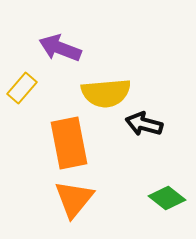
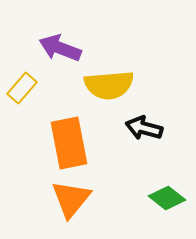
yellow semicircle: moved 3 px right, 8 px up
black arrow: moved 4 px down
orange triangle: moved 3 px left
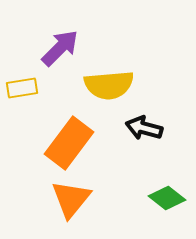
purple arrow: rotated 114 degrees clockwise
yellow rectangle: rotated 40 degrees clockwise
orange rectangle: rotated 48 degrees clockwise
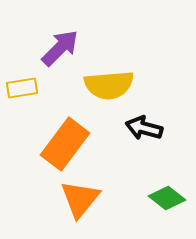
orange rectangle: moved 4 px left, 1 px down
orange triangle: moved 9 px right
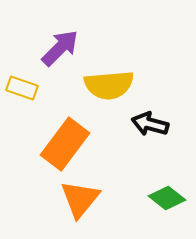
yellow rectangle: rotated 28 degrees clockwise
black arrow: moved 6 px right, 4 px up
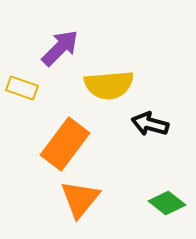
green diamond: moved 5 px down
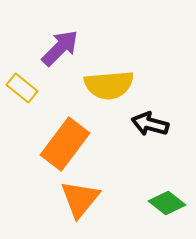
yellow rectangle: rotated 20 degrees clockwise
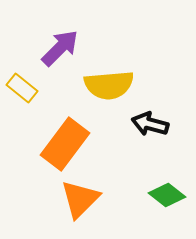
orange triangle: rotated 6 degrees clockwise
green diamond: moved 8 px up
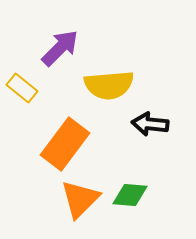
black arrow: rotated 9 degrees counterclockwise
green diamond: moved 37 px left; rotated 33 degrees counterclockwise
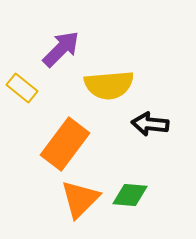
purple arrow: moved 1 px right, 1 px down
